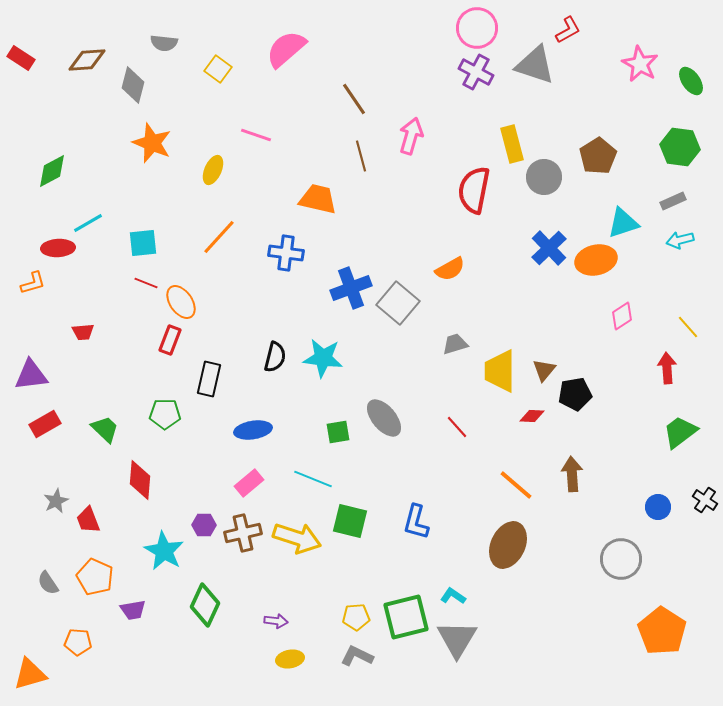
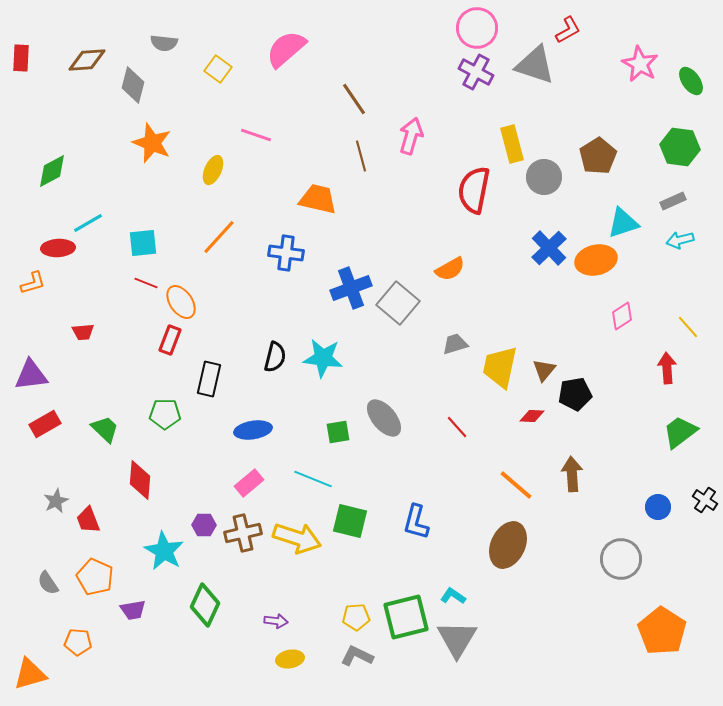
red rectangle at (21, 58): rotated 60 degrees clockwise
yellow trapezoid at (500, 371): moved 4 px up; rotated 12 degrees clockwise
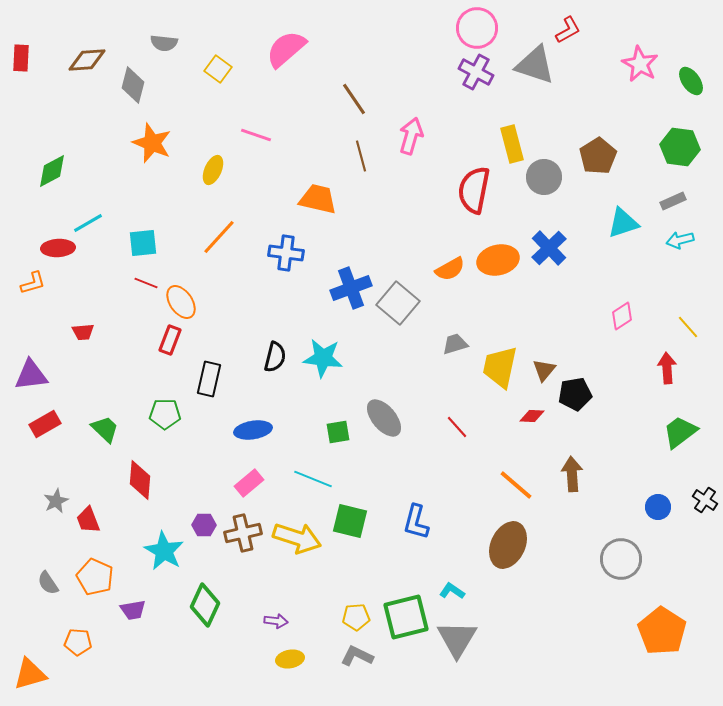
orange ellipse at (596, 260): moved 98 px left
cyan L-shape at (453, 596): moved 1 px left, 5 px up
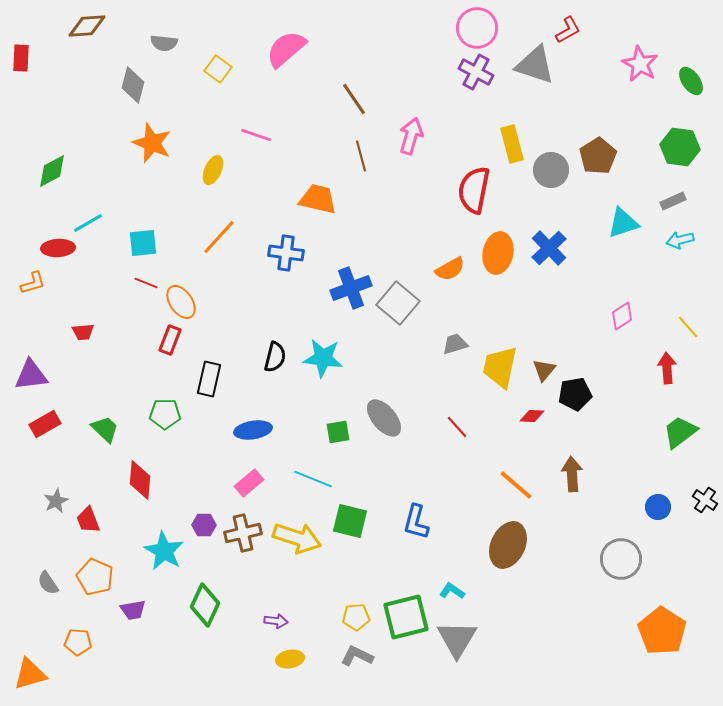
brown diamond at (87, 60): moved 34 px up
gray circle at (544, 177): moved 7 px right, 7 px up
orange ellipse at (498, 260): moved 7 px up; rotated 66 degrees counterclockwise
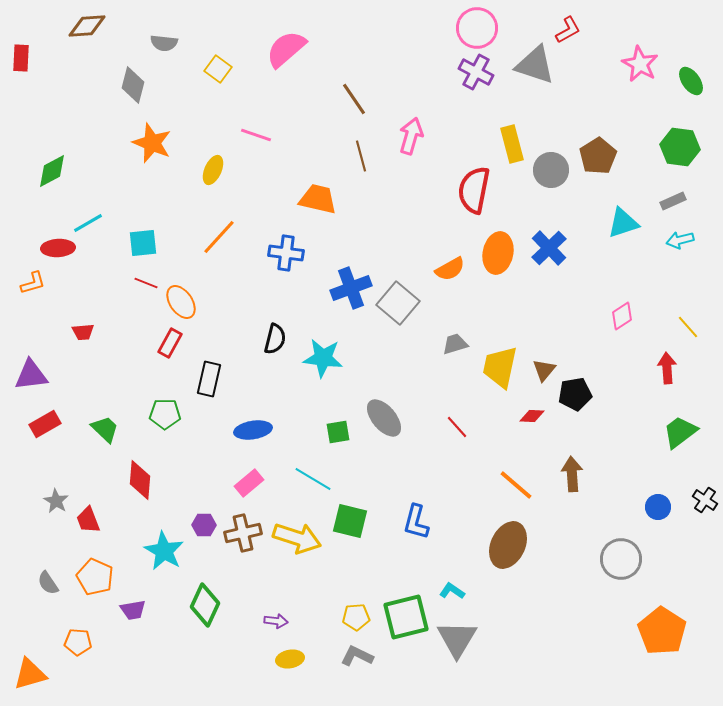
red rectangle at (170, 340): moved 3 px down; rotated 8 degrees clockwise
black semicircle at (275, 357): moved 18 px up
cyan line at (313, 479): rotated 9 degrees clockwise
gray star at (56, 501): rotated 15 degrees counterclockwise
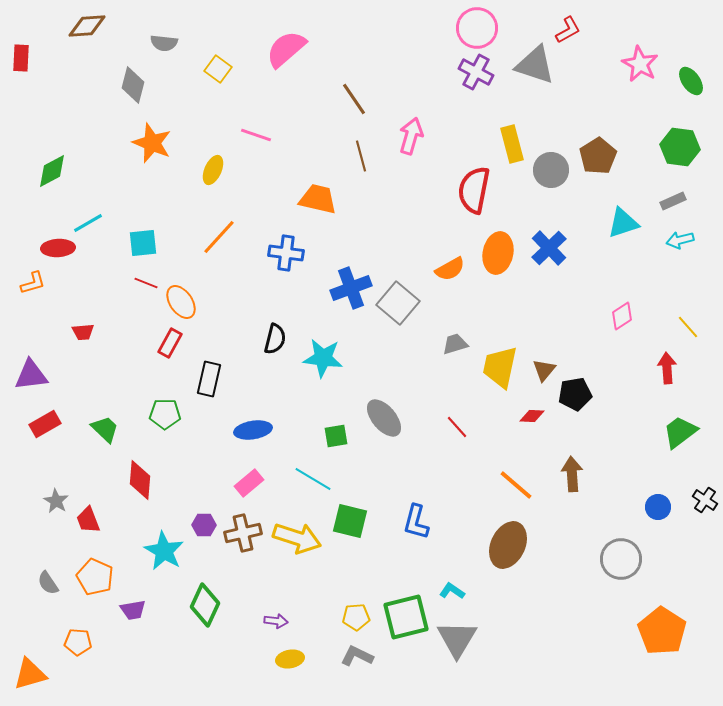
green square at (338, 432): moved 2 px left, 4 px down
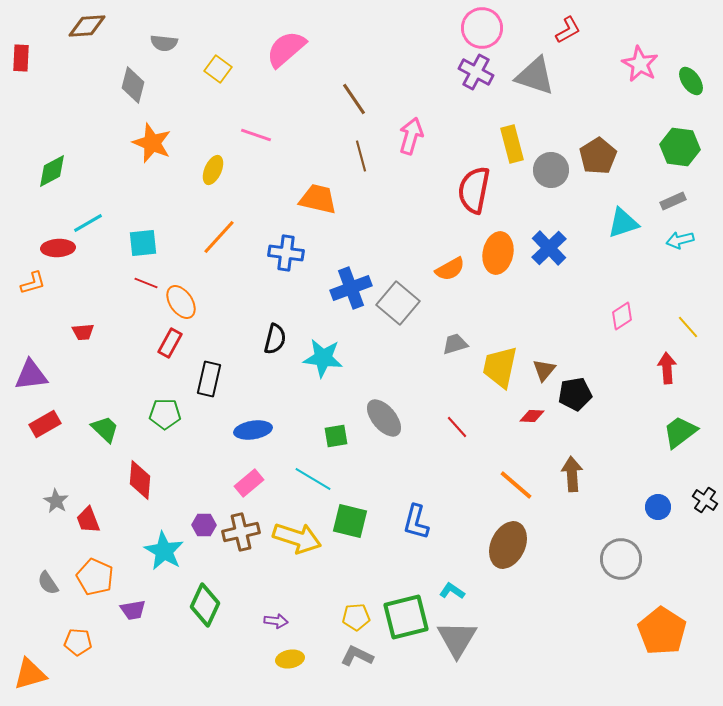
pink circle at (477, 28): moved 5 px right
gray triangle at (535, 65): moved 11 px down
brown cross at (243, 533): moved 2 px left, 1 px up
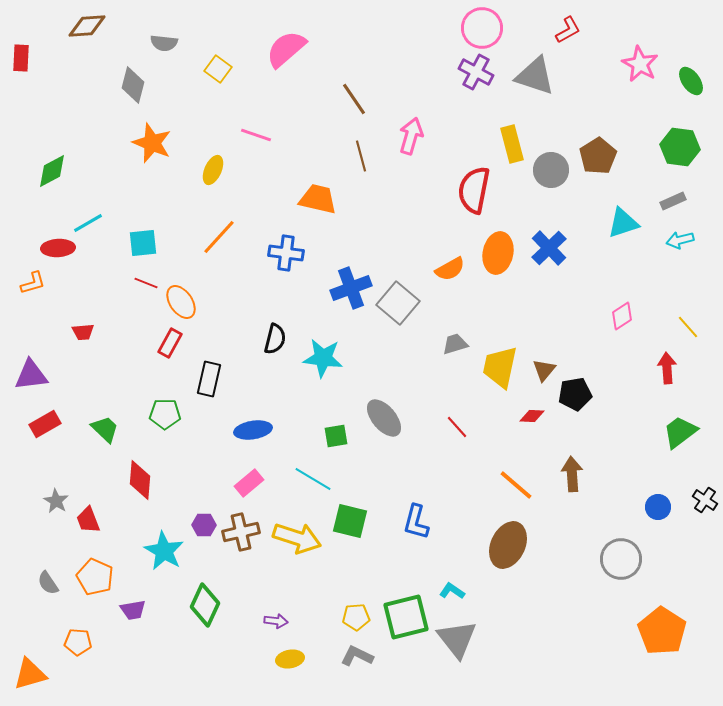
gray triangle at (457, 639): rotated 9 degrees counterclockwise
